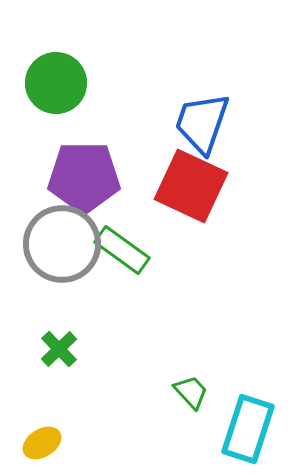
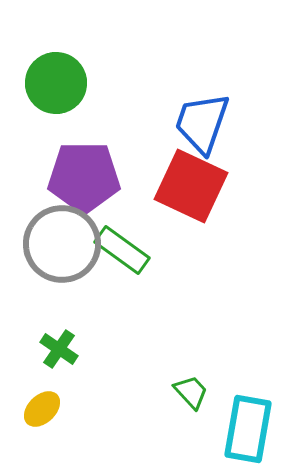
green cross: rotated 12 degrees counterclockwise
cyan rectangle: rotated 8 degrees counterclockwise
yellow ellipse: moved 34 px up; rotated 12 degrees counterclockwise
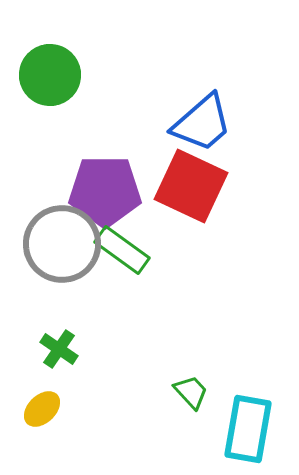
green circle: moved 6 px left, 8 px up
blue trapezoid: rotated 150 degrees counterclockwise
purple pentagon: moved 21 px right, 14 px down
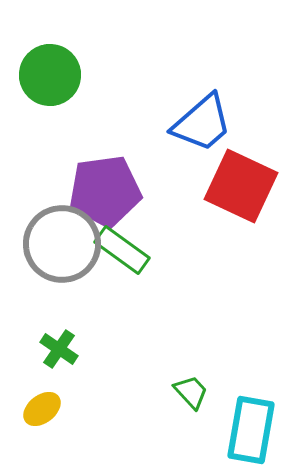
red square: moved 50 px right
purple pentagon: rotated 8 degrees counterclockwise
yellow ellipse: rotated 6 degrees clockwise
cyan rectangle: moved 3 px right, 1 px down
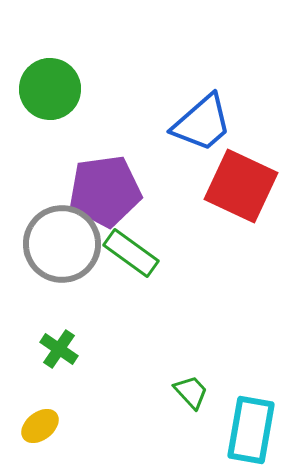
green circle: moved 14 px down
green rectangle: moved 9 px right, 3 px down
yellow ellipse: moved 2 px left, 17 px down
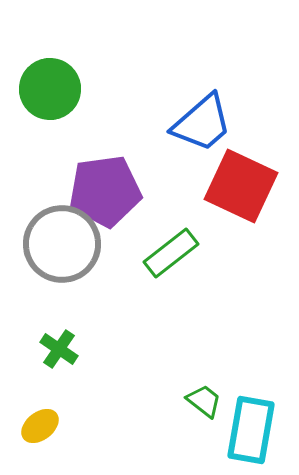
green rectangle: moved 40 px right; rotated 74 degrees counterclockwise
green trapezoid: moved 13 px right, 9 px down; rotated 9 degrees counterclockwise
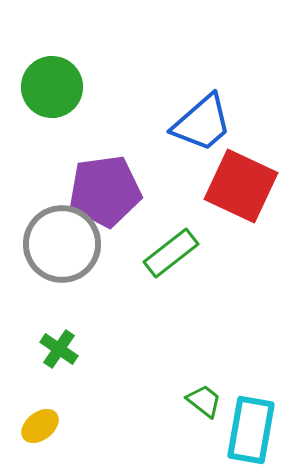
green circle: moved 2 px right, 2 px up
